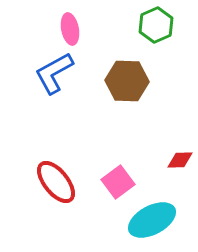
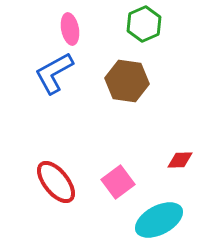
green hexagon: moved 12 px left, 1 px up
brown hexagon: rotated 6 degrees clockwise
cyan ellipse: moved 7 px right
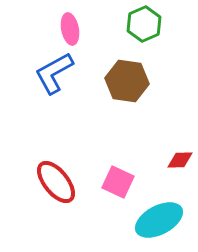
pink square: rotated 28 degrees counterclockwise
